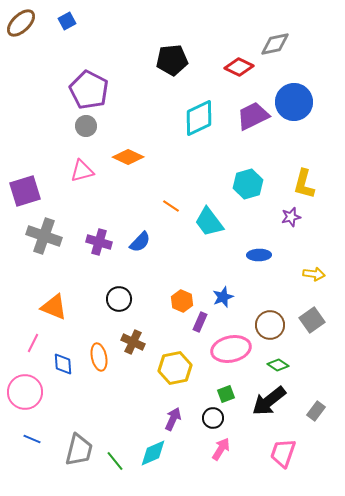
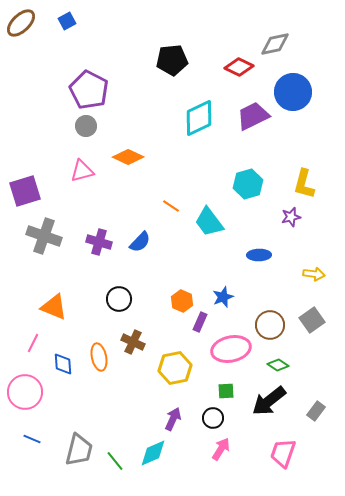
blue circle at (294, 102): moved 1 px left, 10 px up
green square at (226, 394): moved 3 px up; rotated 18 degrees clockwise
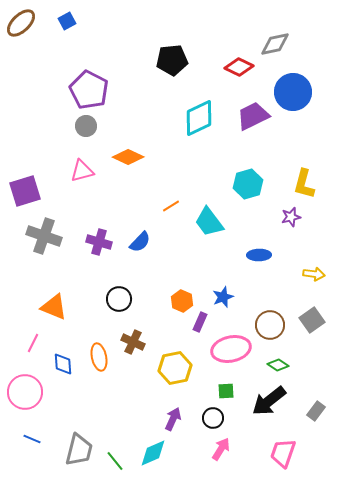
orange line at (171, 206): rotated 66 degrees counterclockwise
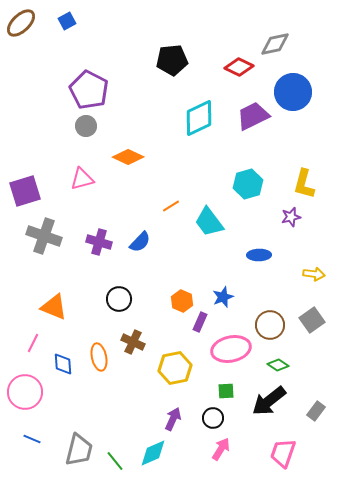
pink triangle at (82, 171): moved 8 px down
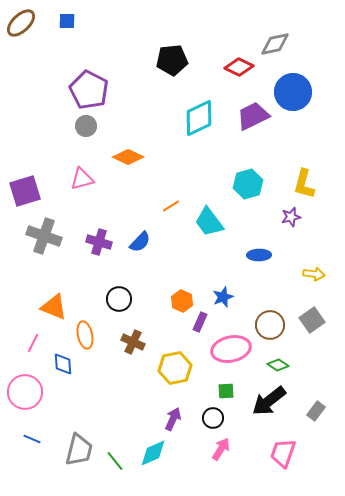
blue square at (67, 21): rotated 30 degrees clockwise
orange ellipse at (99, 357): moved 14 px left, 22 px up
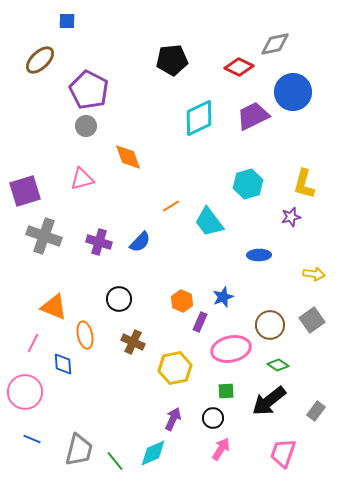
brown ellipse at (21, 23): moved 19 px right, 37 px down
orange diamond at (128, 157): rotated 44 degrees clockwise
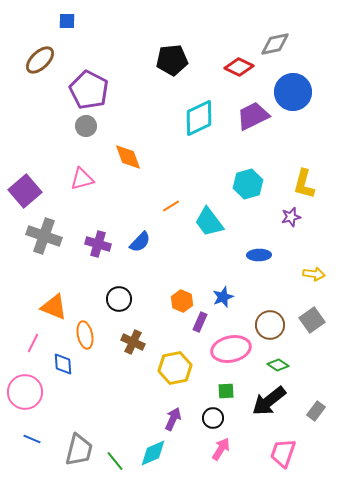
purple square at (25, 191): rotated 24 degrees counterclockwise
purple cross at (99, 242): moved 1 px left, 2 px down
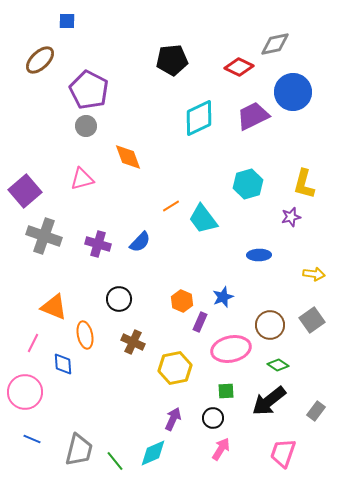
cyan trapezoid at (209, 222): moved 6 px left, 3 px up
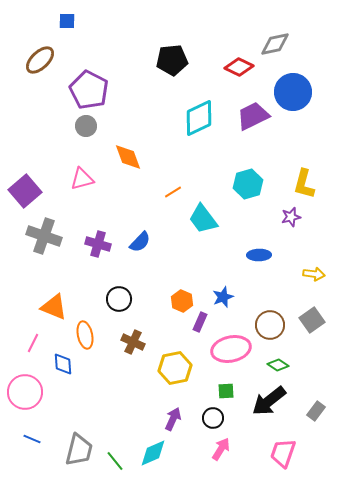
orange line at (171, 206): moved 2 px right, 14 px up
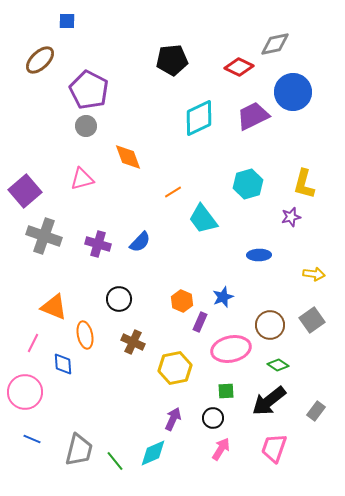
pink trapezoid at (283, 453): moved 9 px left, 5 px up
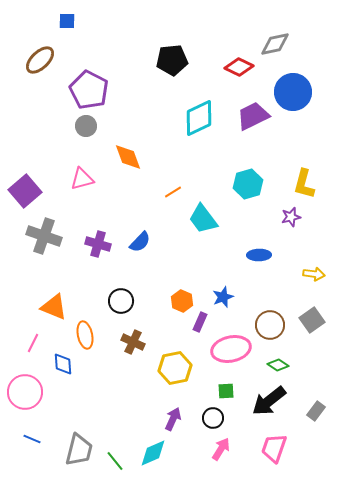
black circle at (119, 299): moved 2 px right, 2 px down
